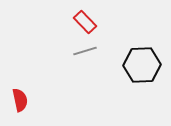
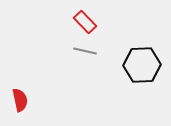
gray line: rotated 30 degrees clockwise
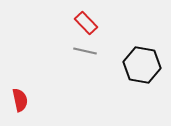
red rectangle: moved 1 px right, 1 px down
black hexagon: rotated 12 degrees clockwise
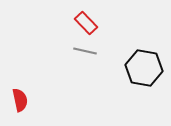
black hexagon: moved 2 px right, 3 px down
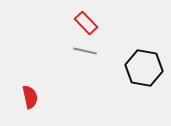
red semicircle: moved 10 px right, 3 px up
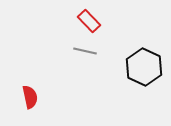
red rectangle: moved 3 px right, 2 px up
black hexagon: moved 1 px up; rotated 15 degrees clockwise
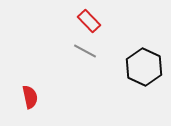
gray line: rotated 15 degrees clockwise
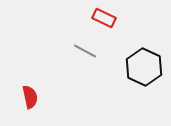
red rectangle: moved 15 px right, 3 px up; rotated 20 degrees counterclockwise
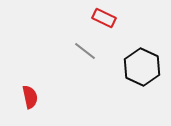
gray line: rotated 10 degrees clockwise
black hexagon: moved 2 px left
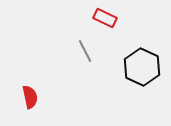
red rectangle: moved 1 px right
gray line: rotated 25 degrees clockwise
